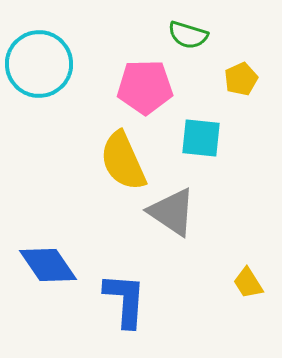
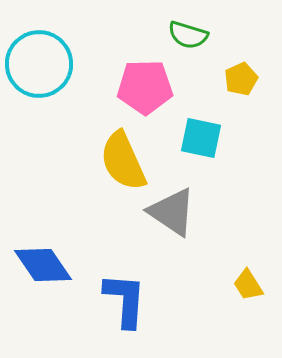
cyan square: rotated 6 degrees clockwise
blue diamond: moved 5 px left
yellow trapezoid: moved 2 px down
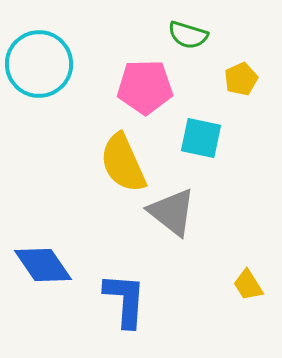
yellow semicircle: moved 2 px down
gray triangle: rotated 4 degrees clockwise
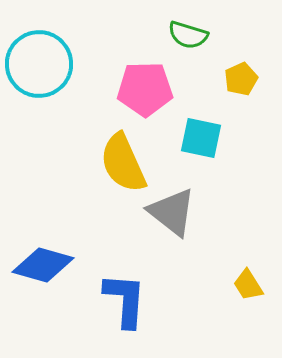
pink pentagon: moved 2 px down
blue diamond: rotated 40 degrees counterclockwise
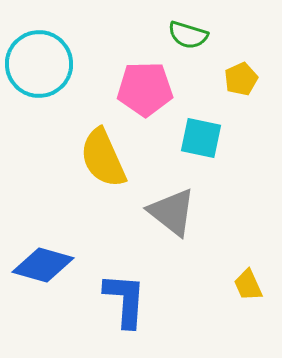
yellow semicircle: moved 20 px left, 5 px up
yellow trapezoid: rotated 8 degrees clockwise
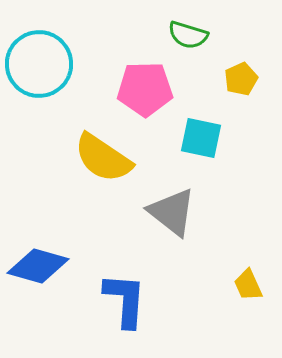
yellow semicircle: rotated 32 degrees counterclockwise
blue diamond: moved 5 px left, 1 px down
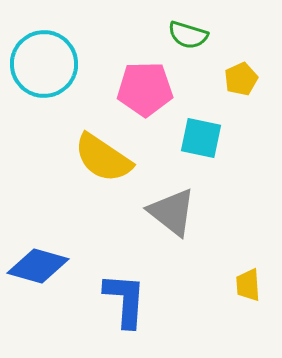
cyan circle: moved 5 px right
yellow trapezoid: rotated 20 degrees clockwise
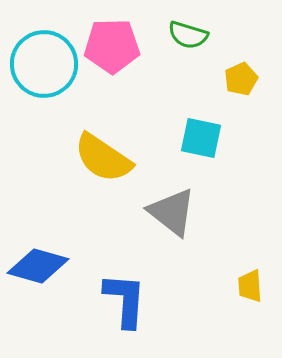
pink pentagon: moved 33 px left, 43 px up
yellow trapezoid: moved 2 px right, 1 px down
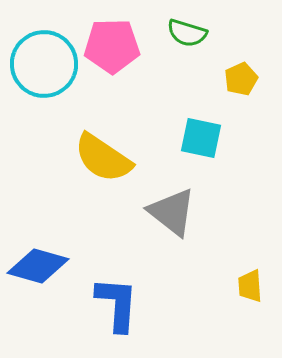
green semicircle: moved 1 px left, 2 px up
blue L-shape: moved 8 px left, 4 px down
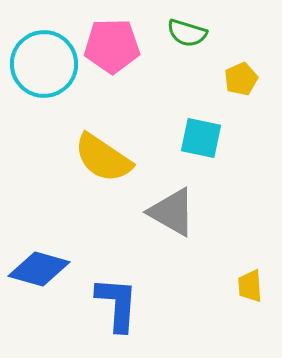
gray triangle: rotated 8 degrees counterclockwise
blue diamond: moved 1 px right, 3 px down
